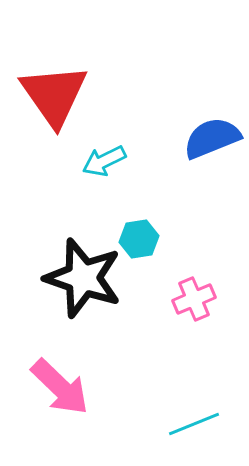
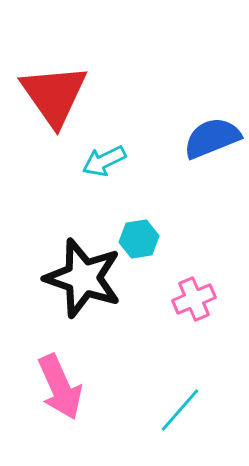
pink arrow: rotated 22 degrees clockwise
cyan line: moved 14 px left, 14 px up; rotated 27 degrees counterclockwise
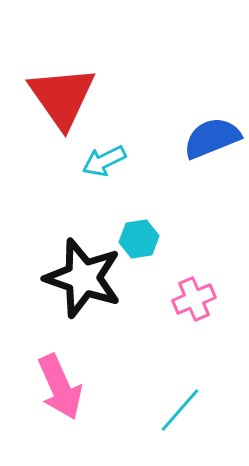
red triangle: moved 8 px right, 2 px down
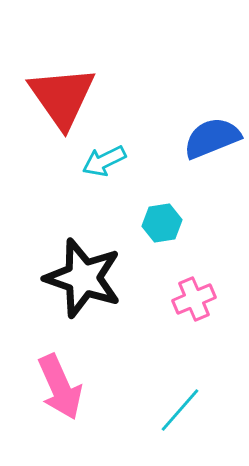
cyan hexagon: moved 23 px right, 16 px up
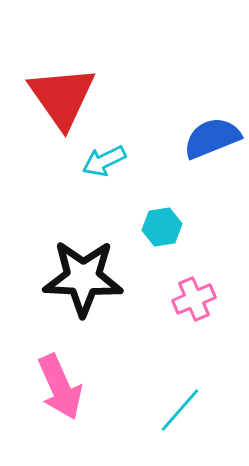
cyan hexagon: moved 4 px down
black star: rotated 16 degrees counterclockwise
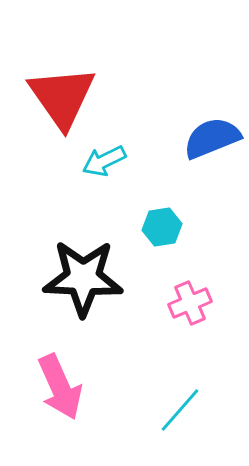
pink cross: moved 4 px left, 4 px down
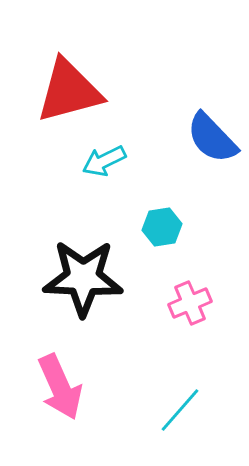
red triangle: moved 7 px right, 6 px up; rotated 50 degrees clockwise
blue semicircle: rotated 112 degrees counterclockwise
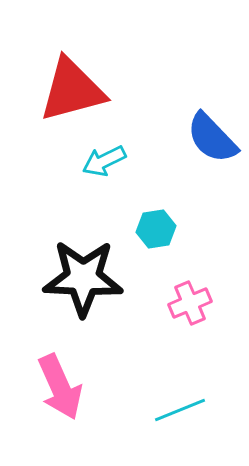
red triangle: moved 3 px right, 1 px up
cyan hexagon: moved 6 px left, 2 px down
cyan line: rotated 27 degrees clockwise
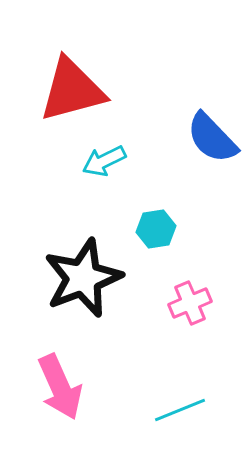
black star: rotated 24 degrees counterclockwise
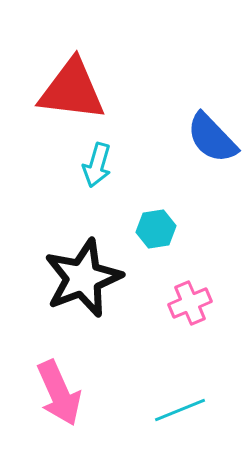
red triangle: rotated 22 degrees clockwise
cyan arrow: moved 7 px left, 4 px down; rotated 48 degrees counterclockwise
pink arrow: moved 1 px left, 6 px down
